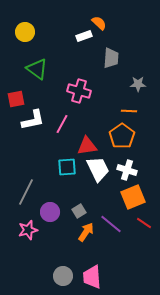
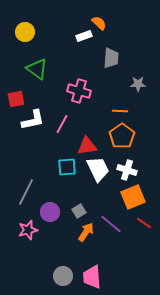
orange line: moved 9 px left
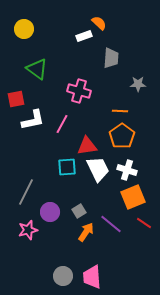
yellow circle: moved 1 px left, 3 px up
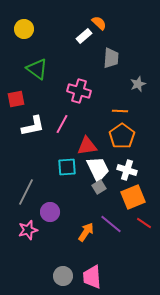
white rectangle: rotated 21 degrees counterclockwise
gray star: rotated 21 degrees counterclockwise
white L-shape: moved 6 px down
gray square: moved 20 px right, 24 px up
